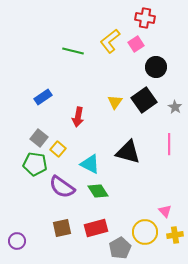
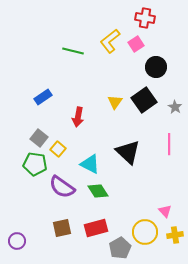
black triangle: rotated 28 degrees clockwise
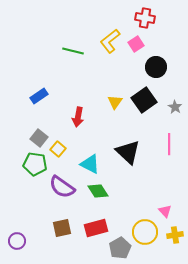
blue rectangle: moved 4 px left, 1 px up
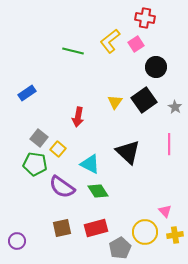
blue rectangle: moved 12 px left, 3 px up
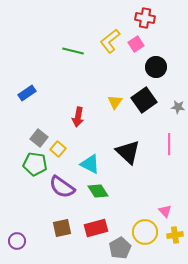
gray star: moved 3 px right; rotated 24 degrees counterclockwise
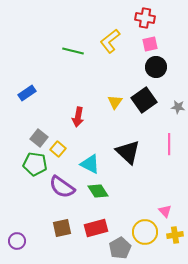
pink square: moved 14 px right; rotated 21 degrees clockwise
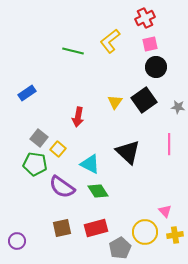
red cross: rotated 36 degrees counterclockwise
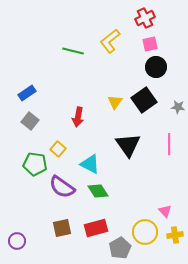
gray square: moved 9 px left, 17 px up
black triangle: moved 7 px up; rotated 12 degrees clockwise
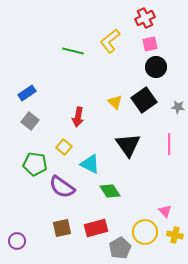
yellow triangle: rotated 21 degrees counterclockwise
yellow square: moved 6 px right, 2 px up
green diamond: moved 12 px right
yellow cross: rotated 21 degrees clockwise
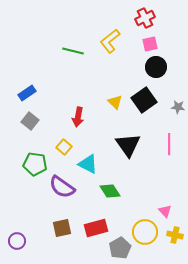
cyan triangle: moved 2 px left
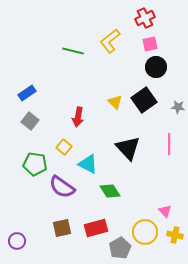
black triangle: moved 3 px down; rotated 8 degrees counterclockwise
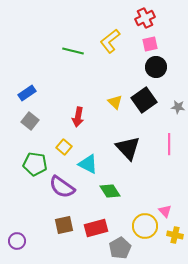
brown square: moved 2 px right, 3 px up
yellow circle: moved 6 px up
